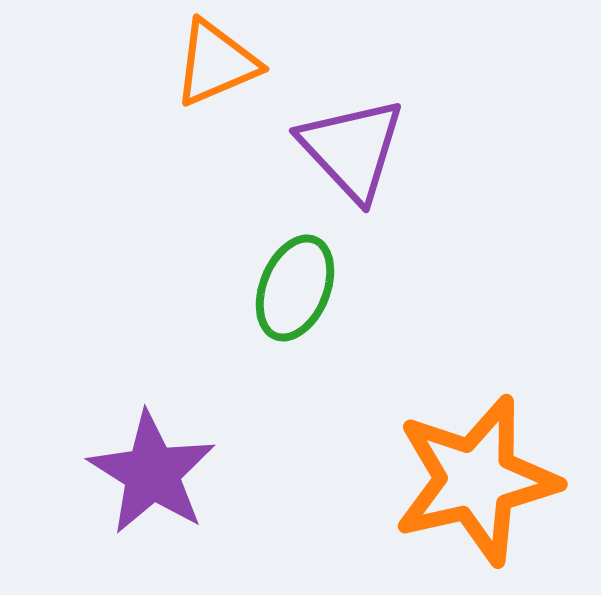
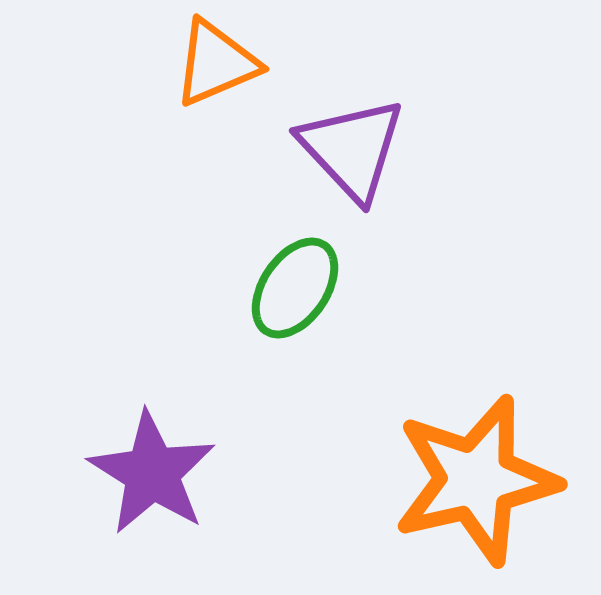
green ellipse: rotated 12 degrees clockwise
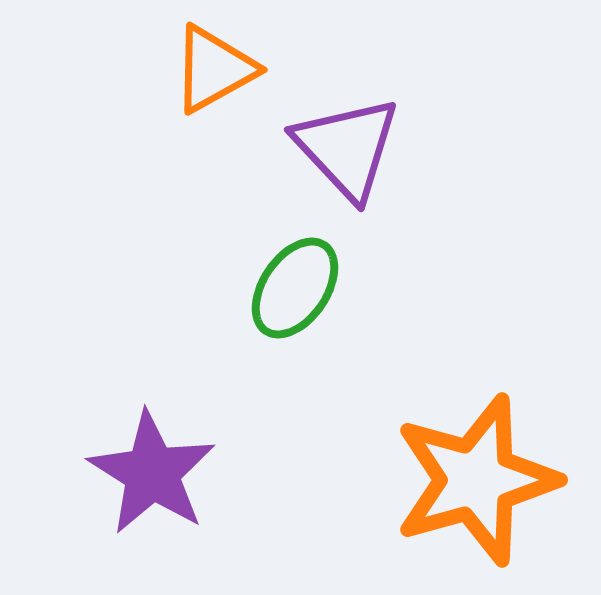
orange triangle: moved 2 px left, 6 px down; rotated 6 degrees counterclockwise
purple triangle: moved 5 px left, 1 px up
orange star: rotated 3 degrees counterclockwise
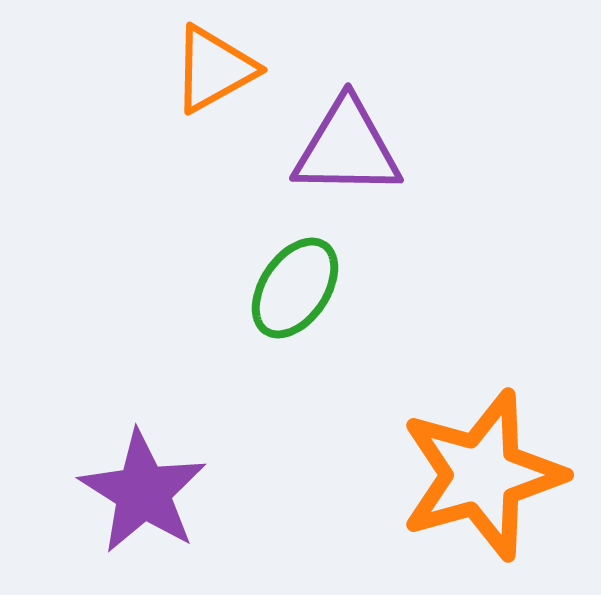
purple triangle: rotated 46 degrees counterclockwise
purple star: moved 9 px left, 19 px down
orange star: moved 6 px right, 5 px up
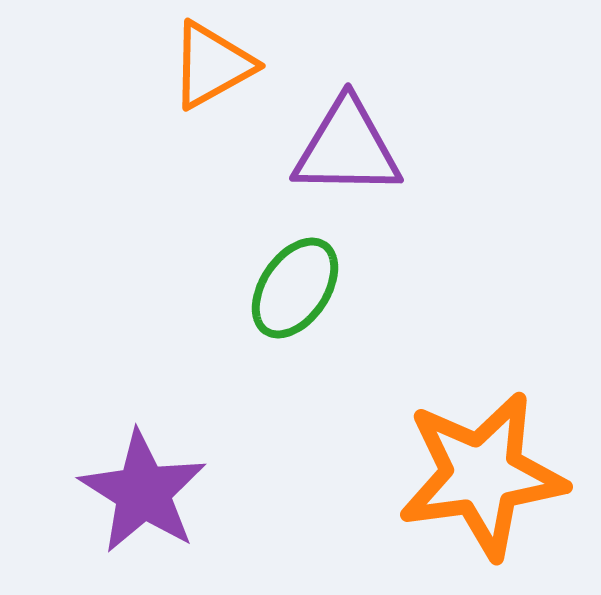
orange triangle: moved 2 px left, 4 px up
orange star: rotated 8 degrees clockwise
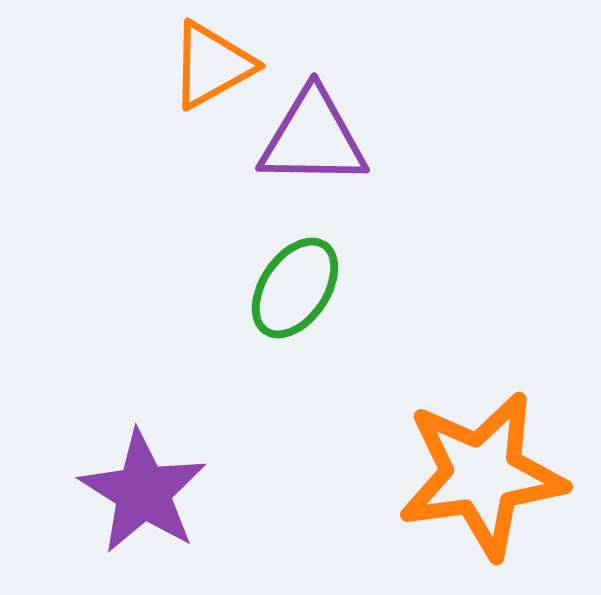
purple triangle: moved 34 px left, 10 px up
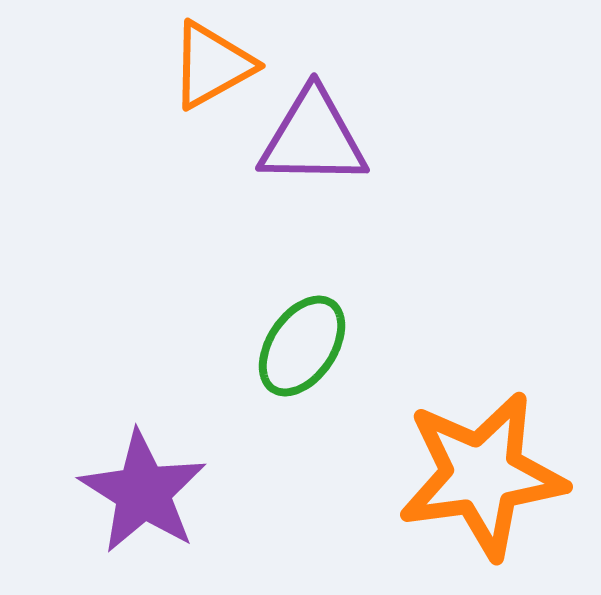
green ellipse: moved 7 px right, 58 px down
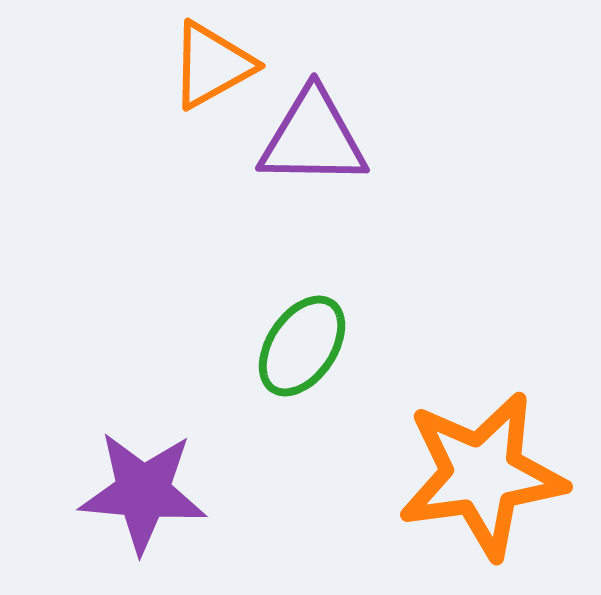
purple star: rotated 27 degrees counterclockwise
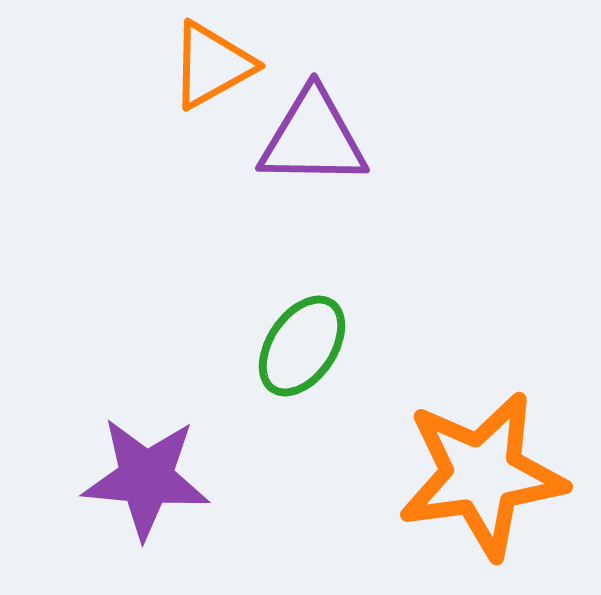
purple star: moved 3 px right, 14 px up
